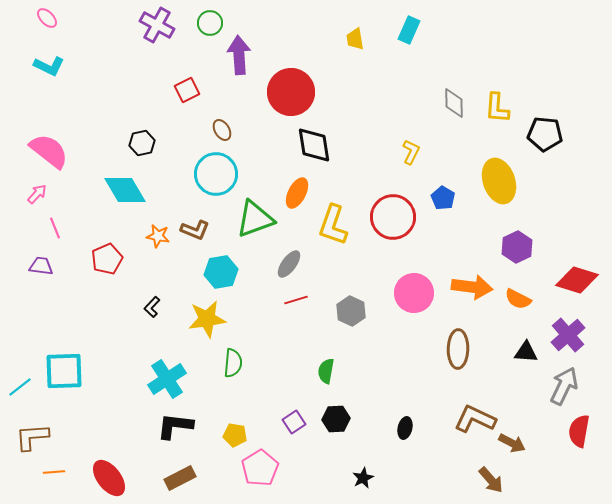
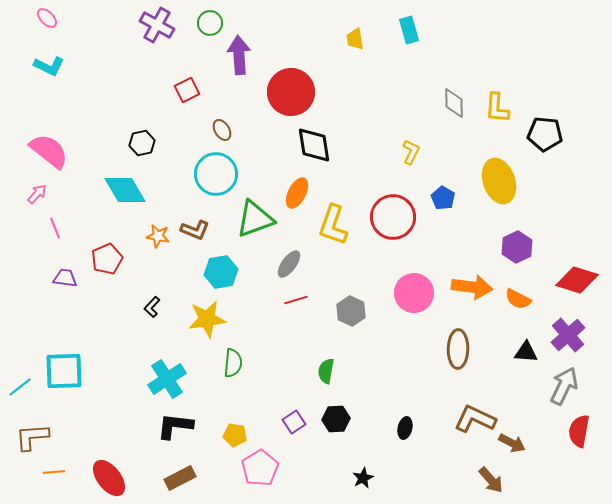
cyan rectangle at (409, 30): rotated 40 degrees counterclockwise
purple trapezoid at (41, 266): moved 24 px right, 12 px down
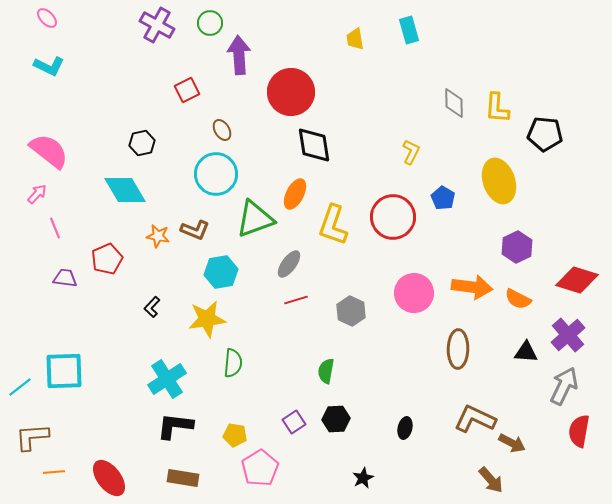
orange ellipse at (297, 193): moved 2 px left, 1 px down
brown rectangle at (180, 478): moved 3 px right; rotated 36 degrees clockwise
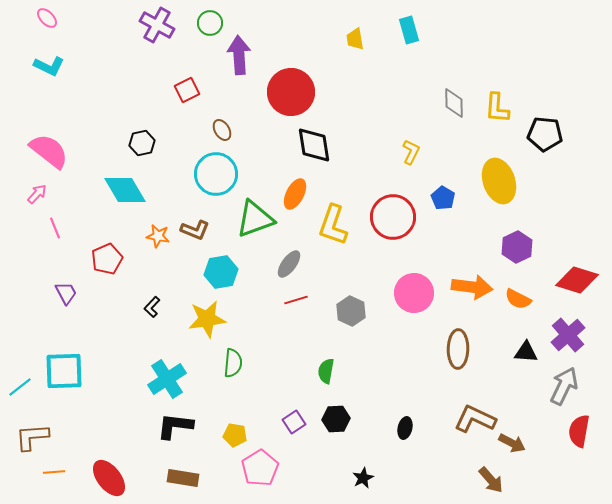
purple trapezoid at (65, 278): moved 1 px right, 15 px down; rotated 55 degrees clockwise
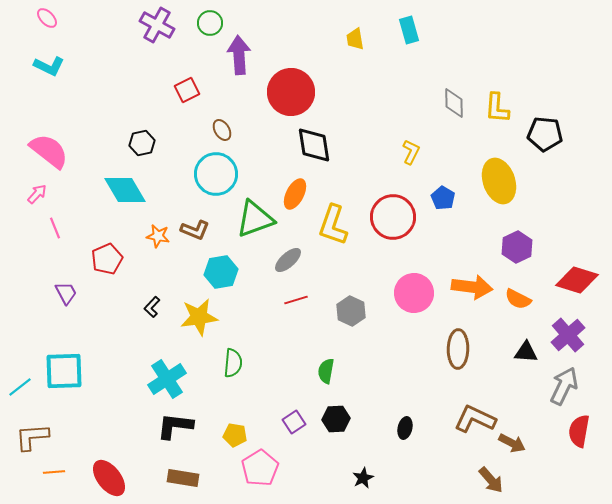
gray ellipse at (289, 264): moved 1 px left, 4 px up; rotated 12 degrees clockwise
yellow star at (207, 319): moved 8 px left, 2 px up
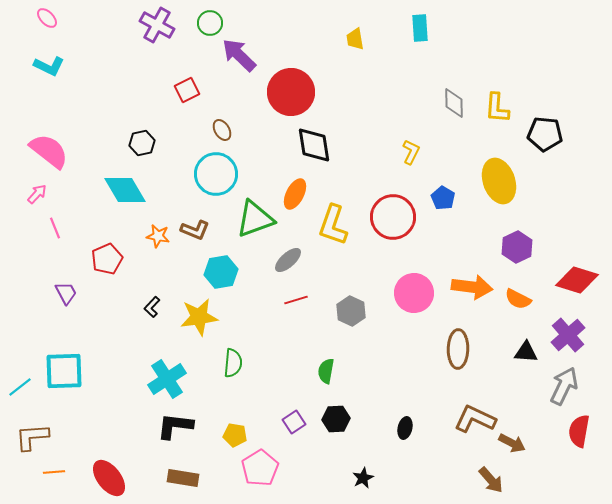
cyan rectangle at (409, 30): moved 11 px right, 2 px up; rotated 12 degrees clockwise
purple arrow at (239, 55): rotated 42 degrees counterclockwise
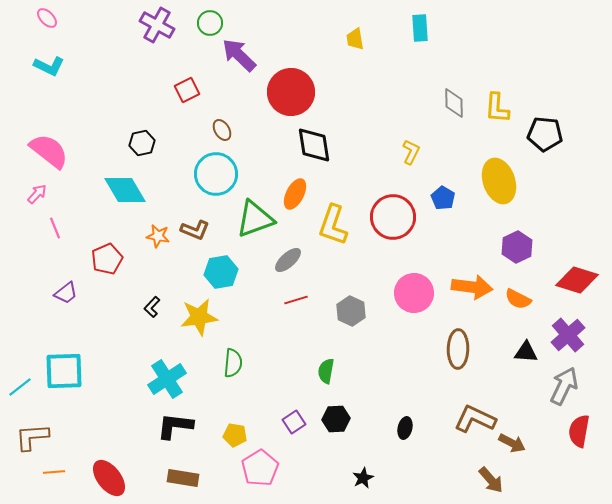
purple trapezoid at (66, 293): rotated 80 degrees clockwise
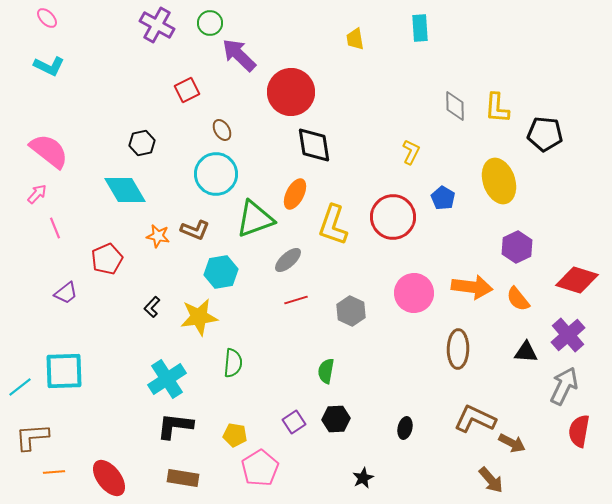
gray diamond at (454, 103): moved 1 px right, 3 px down
orange semicircle at (518, 299): rotated 24 degrees clockwise
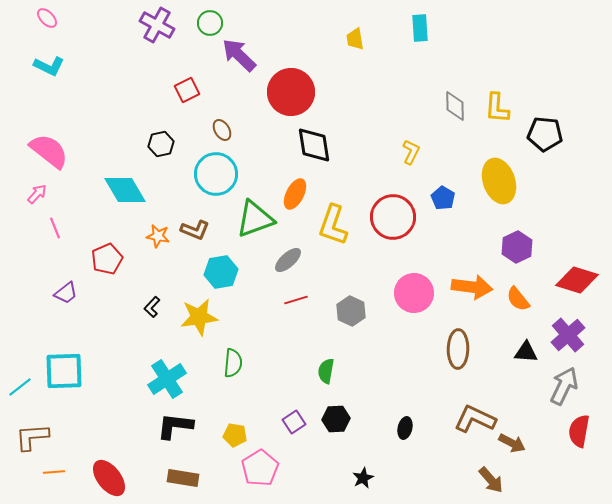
black hexagon at (142, 143): moved 19 px right, 1 px down
